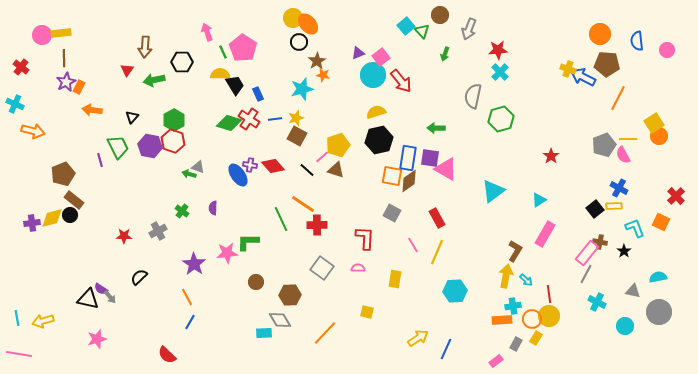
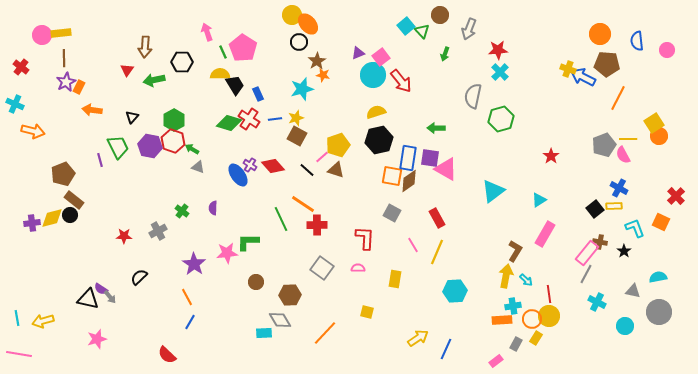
yellow circle at (293, 18): moved 1 px left, 3 px up
purple cross at (250, 165): rotated 24 degrees clockwise
green arrow at (189, 174): moved 3 px right, 25 px up; rotated 16 degrees clockwise
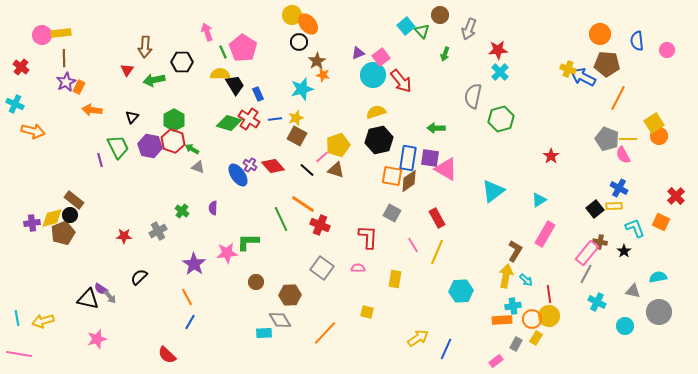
gray pentagon at (604, 145): moved 3 px right, 6 px up; rotated 30 degrees counterclockwise
brown pentagon at (63, 174): moved 59 px down
red cross at (317, 225): moved 3 px right; rotated 24 degrees clockwise
red L-shape at (365, 238): moved 3 px right, 1 px up
cyan hexagon at (455, 291): moved 6 px right
